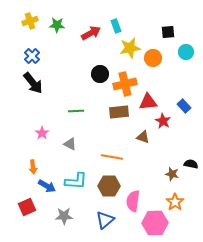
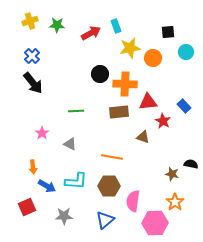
orange cross: rotated 15 degrees clockwise
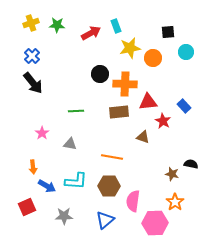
yellow cross: moved 1 px right, 2 px down
gray triangle: rotated 16 degrees counterclockwise
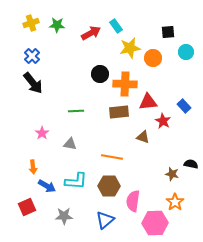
cyan rectangle: rotated 16 degrees counterclockwise
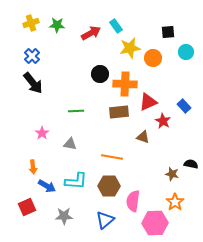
red triangle: rotated 18 degrees counterclockwise
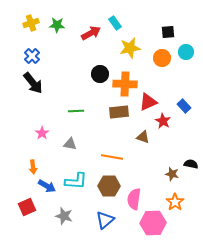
cyan rectangle: moved 1 px left, 3 px up
orange circle: moved 9 px right
pink semicircle: moved 1 px right, 2 px up
gray star: rotated 18 degrees clockwise
pink hexagon: moved 2 px left
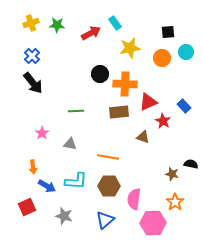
orange line: moved 4 px left
